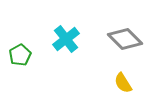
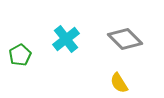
yellow semicircle: moved 4 px left
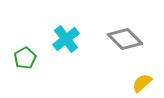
green pentagon: moved 5 px right, 3 px down
yellow semicircle: moved 23 px right; rotated 80 degrees clockwise
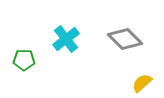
green pentagon: moved 1 px left, 2 px down; rotated 30 degrees clockwise
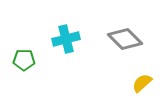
cyan cross: rotated 24 degrees clockwise
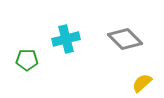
green pentagon: moved 3 px right
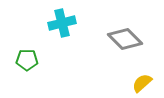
cyan cross: moved 4 px left, 16 px up
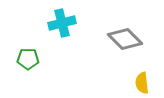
green pentagon: moved 1 px right, 1 px up
yellow semicircle: rotated 55 degrees counterclockwise
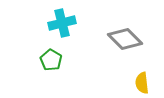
green pentagon: moved 23 px right, 1 px down; rotated 30 degrees clockwise
